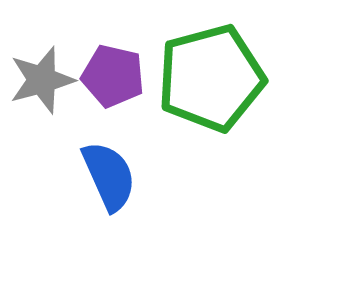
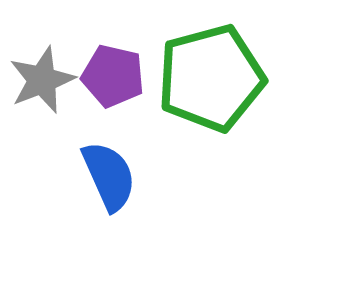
gray star: rotated 6 degrees counterclockwise
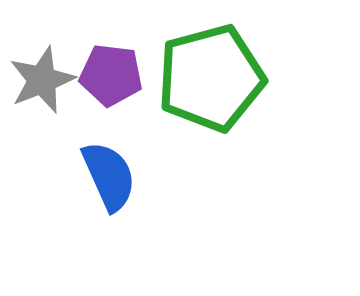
purple pentagon: moved 2 px left, 1 px up; rotated 6 degrees counterclockwise
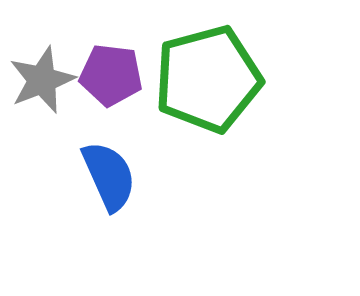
green pentagon: moved 3 px left, 1 px down
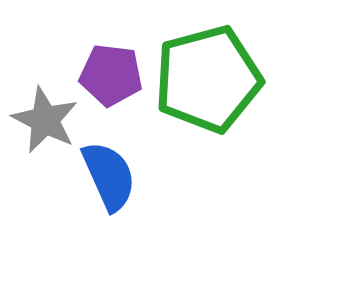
gray star: moved 3 px right, 40 px down; rotated 24 degrees counterclockwise
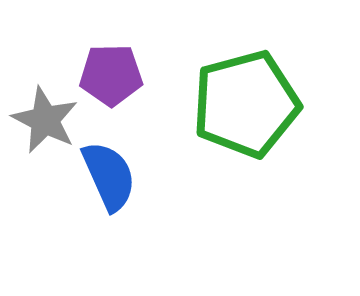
purple pentagon: rotated 8 degrees counterclockwise
green pentagon: moved 38 px right, 25 px down
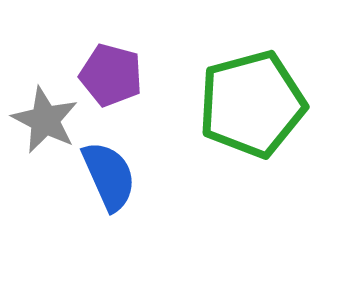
purple pentagon: rotated 16 degrees clockwise
green pentagon: moved 6 px right
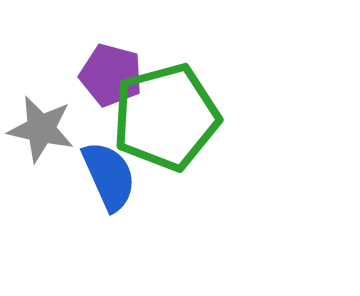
green pentagon: moved 86 px left, 13 px down
gray star: moved 4 px left, 9 px down; rotated 14 degrees counterclockwise
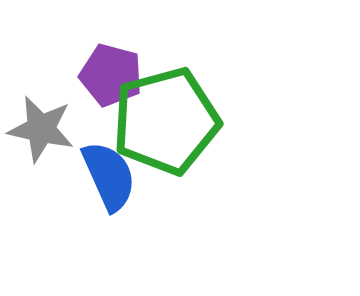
green pentagon: moved 4 px down
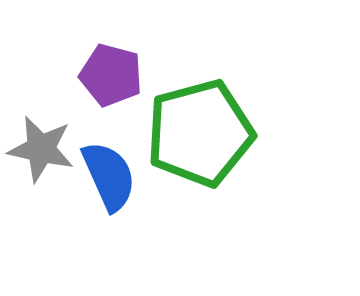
green pentagon: moved 34 px right, 12 px down
gray star: moved 20 px down
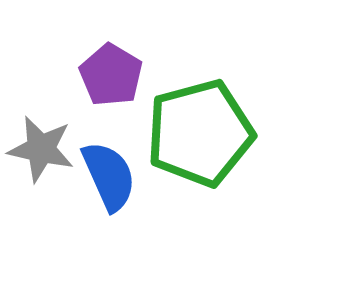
purple pentagon: rotated 16 degrees clockwise
